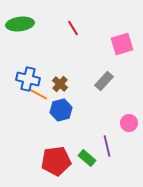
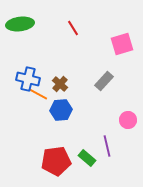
blue hexagon: rotated 10 degrees clockwise
pink circle: moved 1 px left, 3 px up
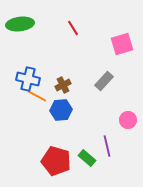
brown cross: moved 3 px right, 1 px down; rotated 21 degrees clockwise
orange line: moved 1 px left, 2 px down
red pentagon: rotated 24 degrees clockwise
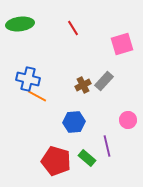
brown cross: moved 20 px right
blue hexagon: moved 13 px right, 12 px down
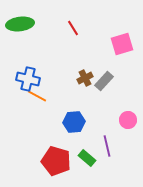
brown cross: moved 2 px right, 7 px up
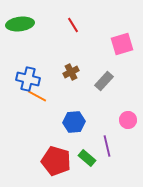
red line: moved 3 px up
brown cross: moved 14 px left, 6 px up
